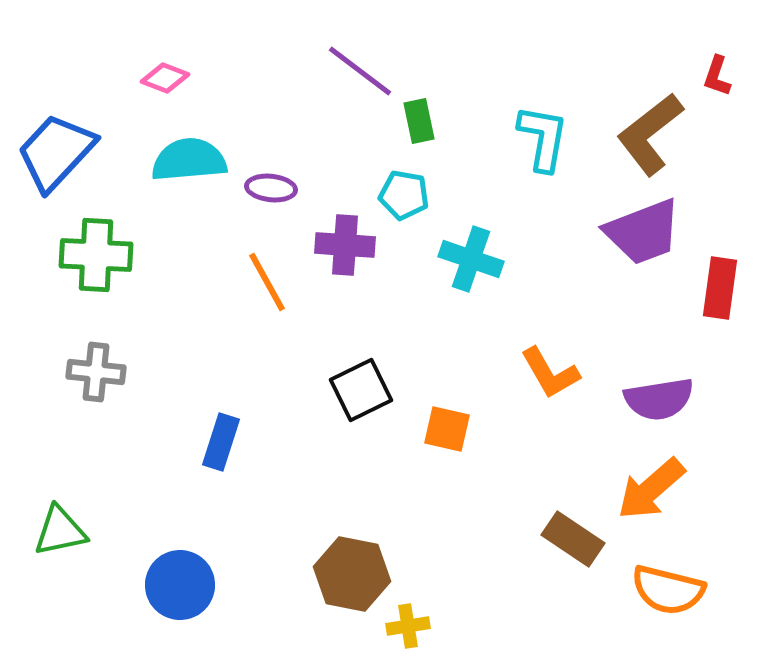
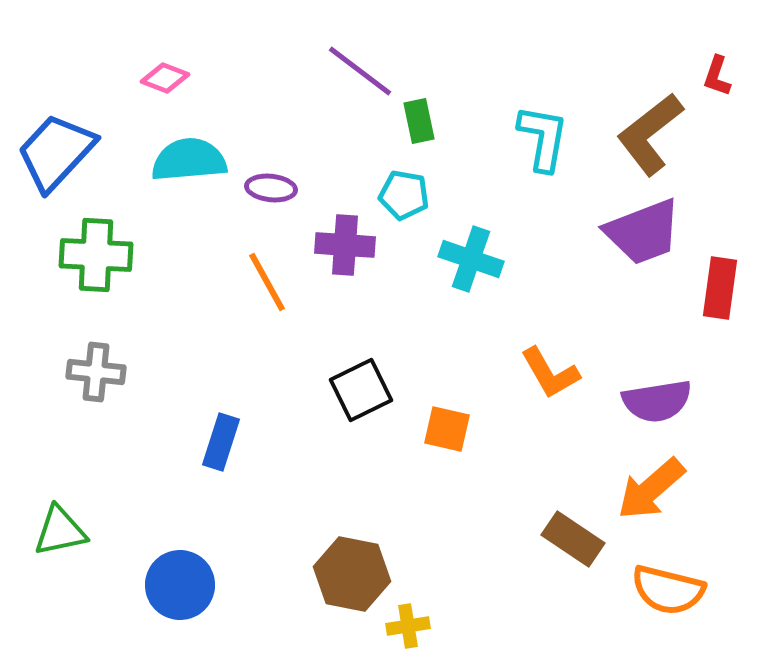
purple semicircle: moved 2 px left, 2 px down
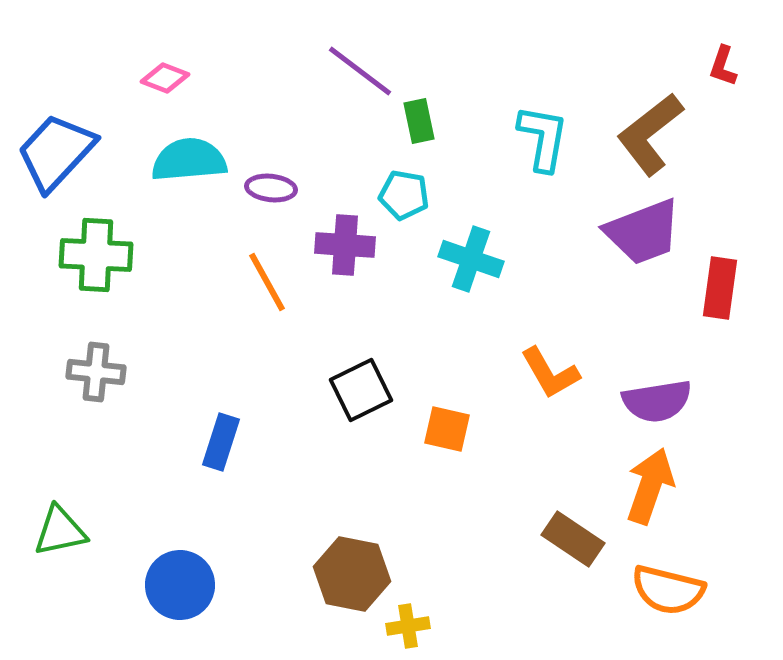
red L-shape: moved 6 px right, 10 px up
orange arrow: moved 1 px left, 3 px up; rotated 150 degrees clockwise
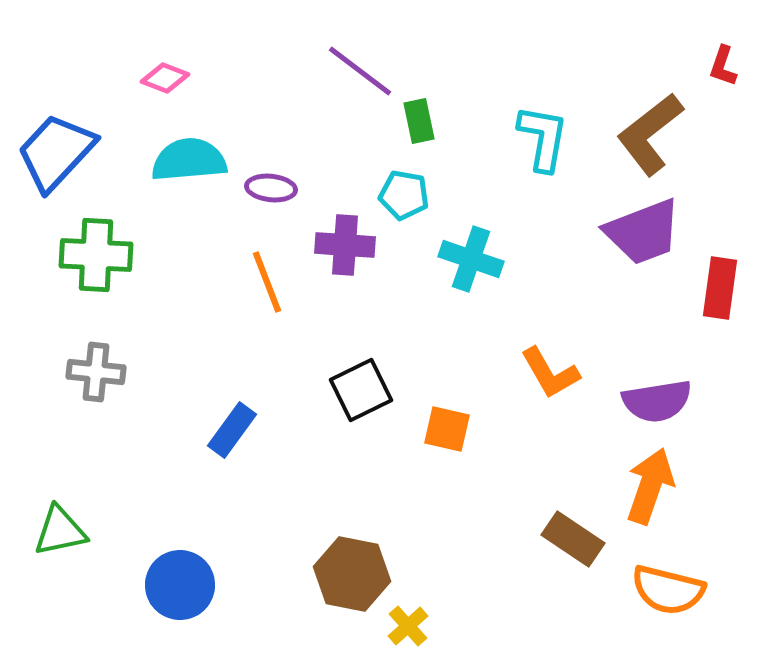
orange line: rotated 8 degrees clockwise
blue rectangle: moved 11 px right, 12 px up; rotated 18 degrees clockwise
yellow cross: rotated 33 degrees counterclockwise
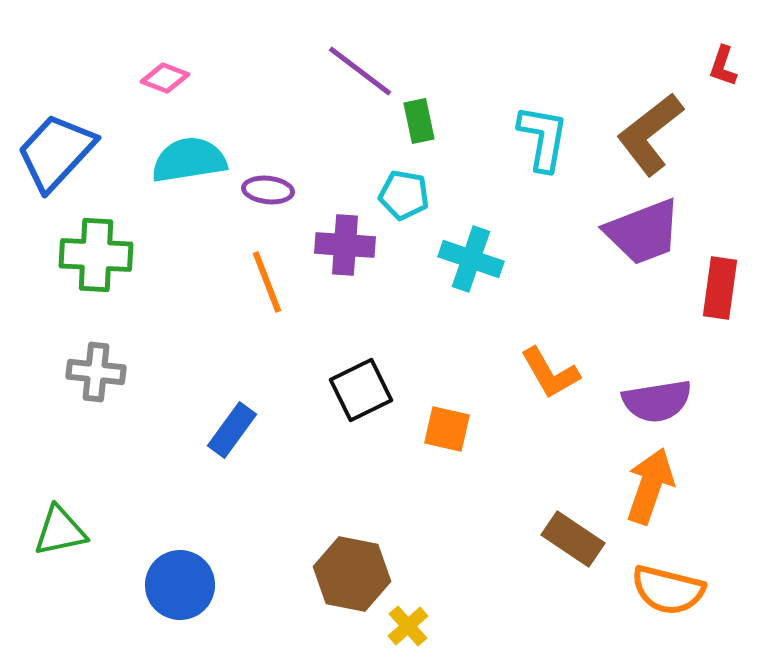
cyan semicircle: rotated 4 degrees counterclockwise
purple ellipse: moved 3 px left, 2 px down
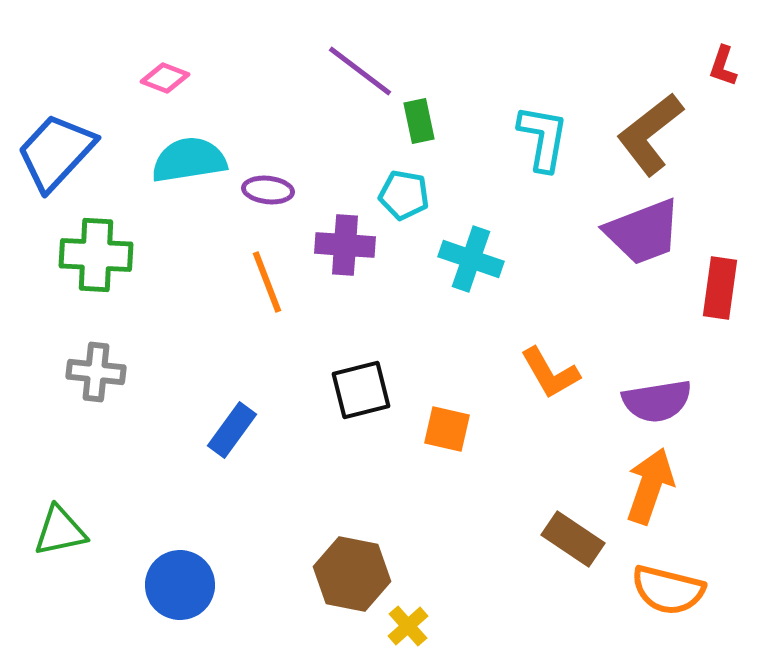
black square: rotated 12 degrees clockwise
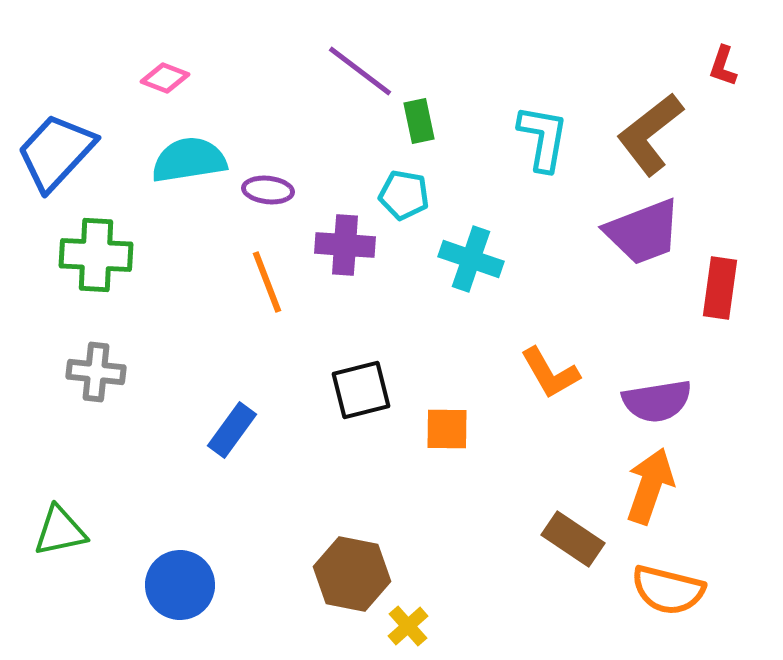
orange square: rotated 12 degrees counterclockwise
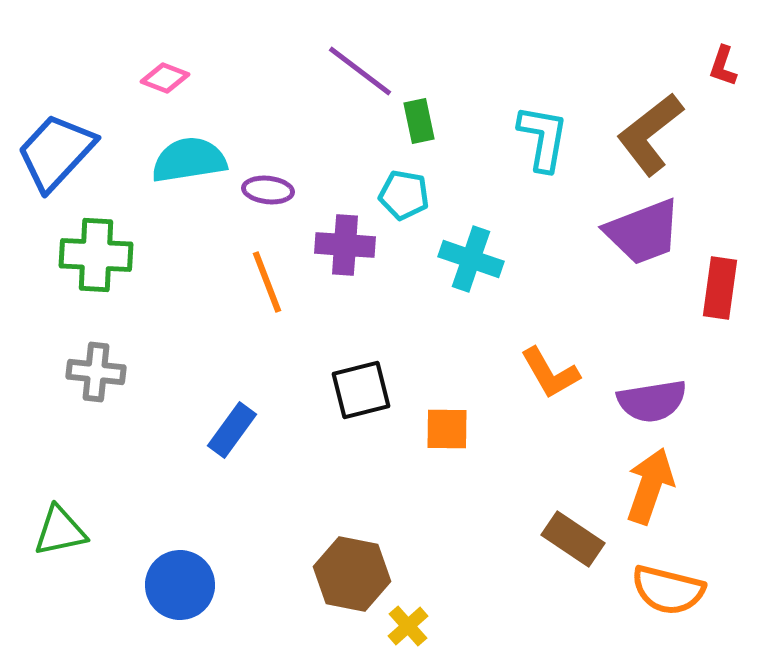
purple semicircle: moved 5 px left
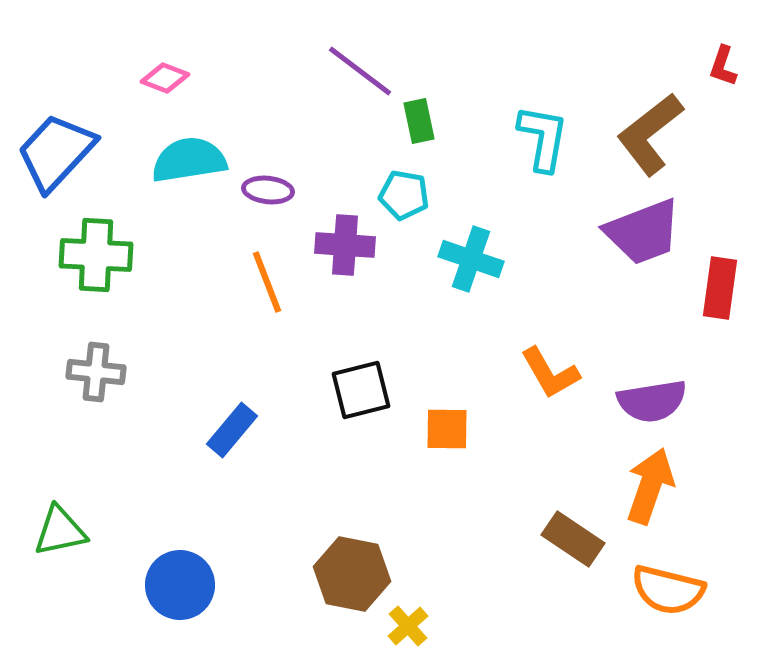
blue rectangle: rotated 4 degrees clockwise
